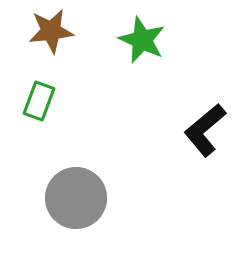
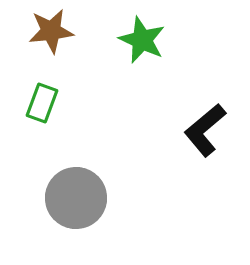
green rectangle: moved 3 px right, 2 px down
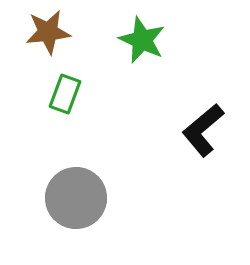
brown star: moved 3 px left, 1 px down
green rectangle: moved 23 px right, 9 px up
black L-shape: moved 2 px left
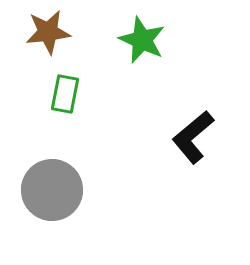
green rectangle: rotated 9 degrees counterclockwise
black L-shape: moved 10 px left, 7 px down
gray circle: moved 24 px left, 8 px up
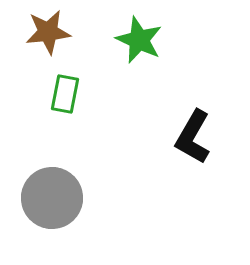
green star: moved 3 px left
black L-shape: rotated 20 degrees counterclockwise
gray circle: moved 8 px down
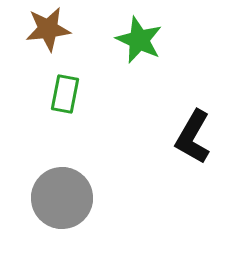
brown star: moved 3 px up
gray circle: moved 10 px right
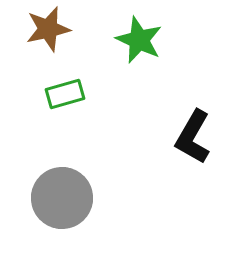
brown star: rotated 6 degrees counterclockwise
green rectangle: rotated 63 degrees clockwise
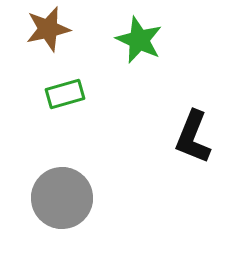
black L-shape: rotated 8 degrees counterclockwise
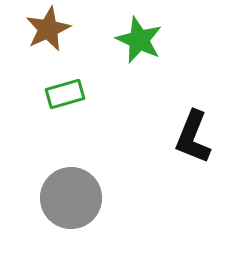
brown star: rotated 12 degrees counterclockwise
gray circle: moved 9 px right
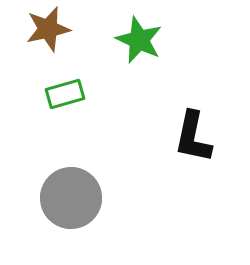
brown star: rotated 12 degrees clockwise
black L-shape: rotated 10 degrees counterclockwise
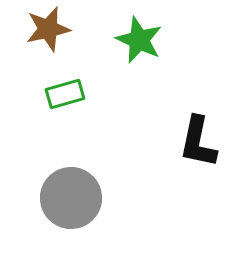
black L-shape: moved 5 px right, 5 px down
